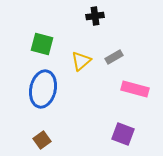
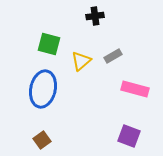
green square: moved 7 px right
gray rectangle: moved 1 px left, 1 px up
purple square: moved 6 px right, 2 px down
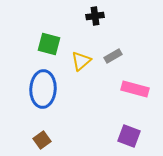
blue ellipse: rotated 9 degrees counterclockwise
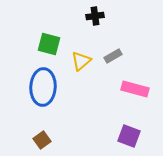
blue ellipse: moved 2 px up
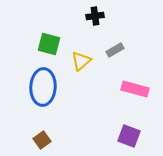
gray rectangle: moved 2 px right, 6 px up
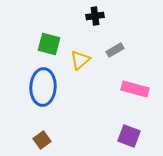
yellow triangle: moved 1 px left, 1 px up
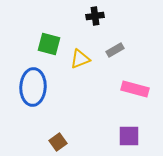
yellow triangle: moved 1 px up; rotated 20 degrees clockwise
blue ellipse: moved 10 px left
purple square: rotated 20 degrees counterclockwise
brown square: moved 16 px right, 2 px down
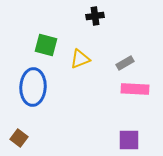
green square: moved 3 px left, 1 px down
gray rectangle: moved 10 px right, 13 px down
pink rectangle: rotated 12 degrees counterclockwise
purple square: moved 4 px down
brown square: moved 39 px left, 4 px up; rotated 18 degrees counterclockwise
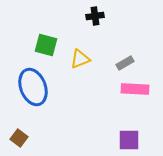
blue ellipse: rotated 24 degrees counterclockwise
